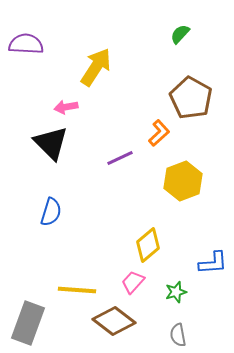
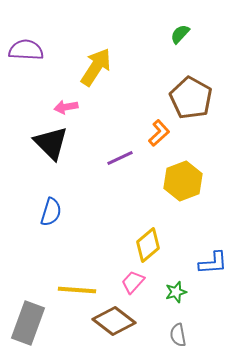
purple semicircle: moved 6 px down
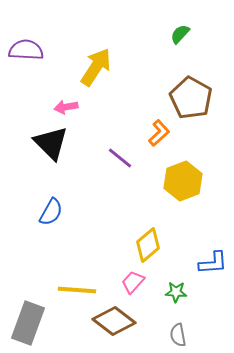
purple line: rotated 64 degrees clockwise
blue semicircle: rotated 12 degrees clockwise
green star: rotated 20 degrees clockwise
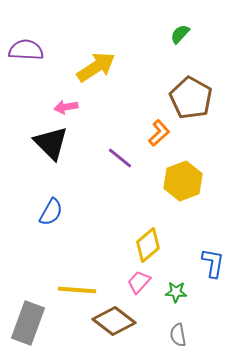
yellow arrow: rotated 24 degrees clockwise
blue L-shape: rotated 76 degrees counterclockwise
pink trapezoid: moved 6 px right
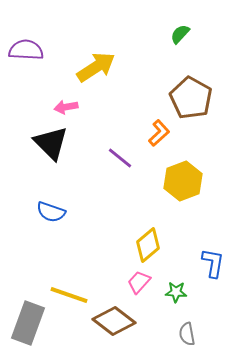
blue semicircle: rotated 80 degrees clockwise
yellow line: moved 8 px left, 5 px down; rotated 15 degrees clockwise
gray semicircle: moved 9 px right, 1 px up
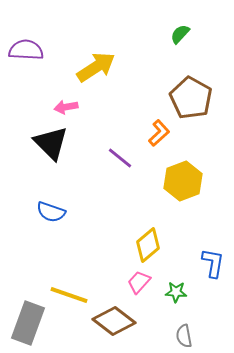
gray semicircle: moved 3 px left, 2 px down
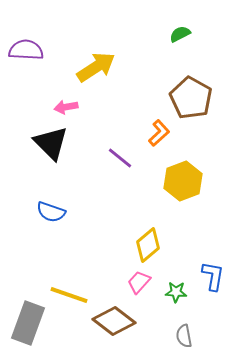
green semicircle: rotated 20 degrees clockwise
blue L-shape: moved 13 px down
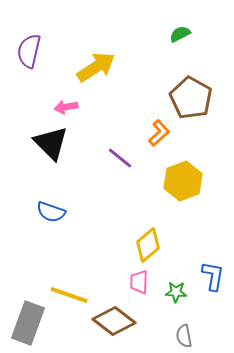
purple semicircle: moved 3 px right, 1 px down; rotated 80 degrees counterclockwise
pink trapezoid: rotated 40 degrees counterclockwise
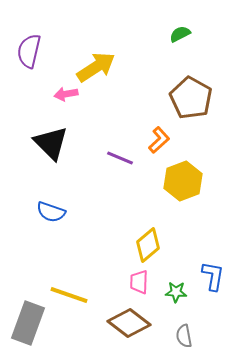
pink arrow: moved 13 px up
orange L-shape: moved 7 px down
purple line: rotated 16 degrees counterclockwise
brown diamond: moved 15 px right, 2 px down
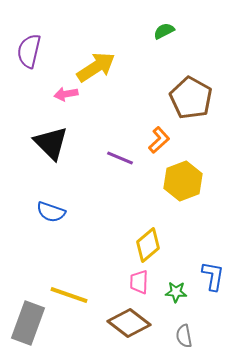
green semicircle: moved 16 px left, 3 px up
